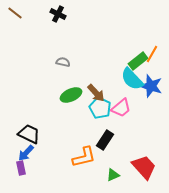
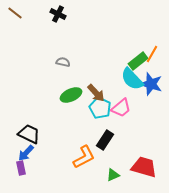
blue star: moved 2 px up
orange L-shape: rotated 15 degrees counterclockwise
red trapezoid: rotated 32 degrees counterclockwise
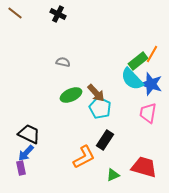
pink trapezoid: moved 27 px right, 5 px down; rotated 140 degrees clockwise
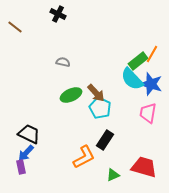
brown line: moved 14 px down
purple rectangle: moved 1 px up
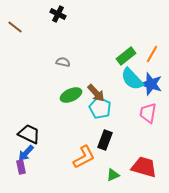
green rectangle: moved 12 px left, 5 px up
black rectangle: rotated 12 degrees counterclockwise
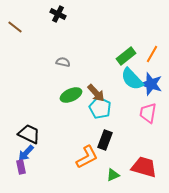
orange L-shape: moved 3 px right
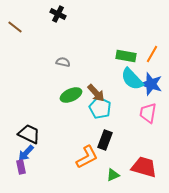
green rectangle: rotated 48 degrees clockwise
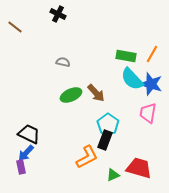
cyan pentagon: moved 8 px right, 16 px down; rotated 10 degrees clockwise
red trapezoid: moved 5 px left, 1 px down
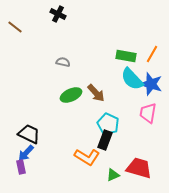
cyan pentagon: rotated 10 degrees counterclockwise
orange L-shape: rotated 60 degrees clockwise
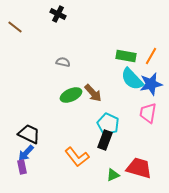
orange line: moved 1 px left, 2 px down
blue star: rotated 30 degrees counterclockwise
brown arrow: moved 3 px left
orange L-shape: moved 10 px left; rotated 20 degrees clockwise
purple rectangle: moved 1 px right
